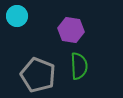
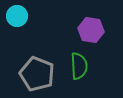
purple hexagon: moved 20 px right
gray pentagon: moved 1 px left, 1 px up
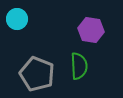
cyan circle: moved 3 px down
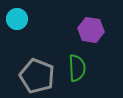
green semicircle: moved 2 px left, 2 px down
gray pentagon: moved 2 px down
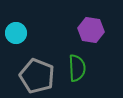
cyan circle: moved 1 px left, 14 px down
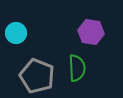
purple hexagon: moved 2 px down
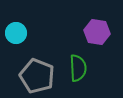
purple hexagon: moved 6 px right
green semicircle: moved 1 px right
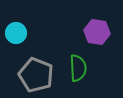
gray pentagon: moved 1 px left, 1 px up
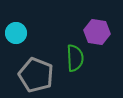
green semicircle: moved 3 px left, 10 px up
